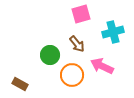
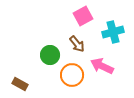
pink square: moved 2 px right, 2 px down; rotated 12 degrees counterclockwise
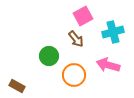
brown arrow: moved 1 px left, 5 px up
green circle: moved 1 px left, 1 px down
pink arrow: moved 6 px right, 1 px up; rotated 10 degrees counterclockwise
orange circle: moved 2 px right
brown rectangle: moved 3 px left, 2 px down
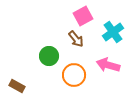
cyan cross: rotated 20 degrees counterclockwise
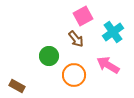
pink arrow: rotated 15 degrees clockwise
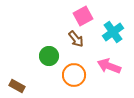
pink arrow: moved 1 px right, 1 px down; rotated 10 degrees counterclockwise
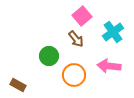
pink square: moved 1 px left; rotated 12 degrees counterclockwise
pink arrow: rotated 15 degrees counterclockwise
brown rectangle: moved 1 px right, 1 px up
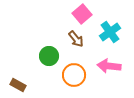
pink square: moved 2 px up
cyan cross: moved 3 px left
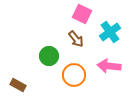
pink square: rotated 24 degrees counterclockwise
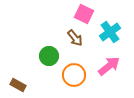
pink square: moved 2 px right
brown arrow: moved 1 px left, 1 px up
pink arrow: rotated 135 degrees clockwise
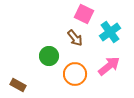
orange circle: moved 1 px right, 1 px up
